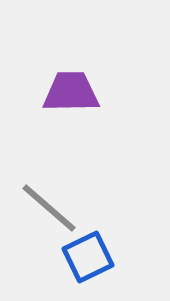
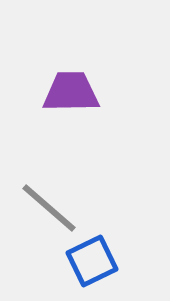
blue square: moved 4 px right, 4 px down
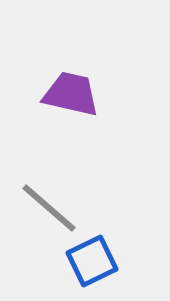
purple trapezoid: moved 2 px down; rotated 14 degrees clockwise
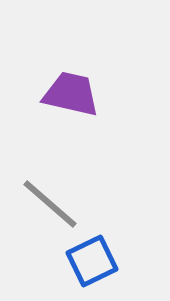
gray line: moved 1 px right, 4 px up
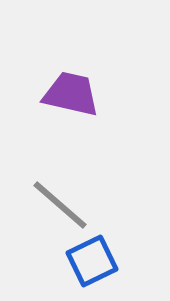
gray line: moved 10 px right, 1 px down
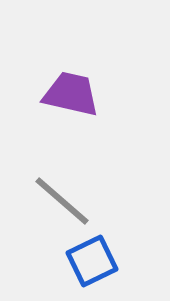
gray line: moved 2 px right, 4 px up
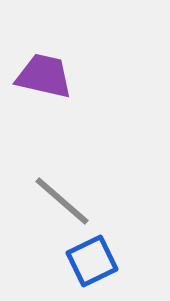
purple trapezoid: moved 27 px left, 18 px up
